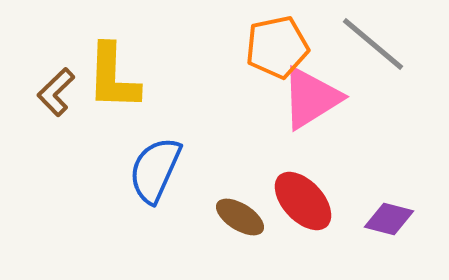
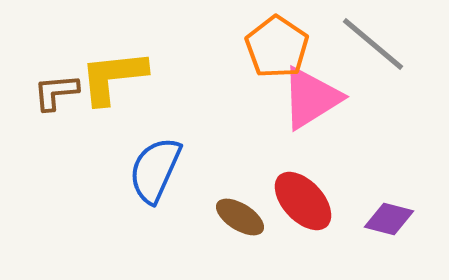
orange pentagon: rotated 26 degrees counterclockwise
yellow L-shape: rotated 82 degrees clockwise
brown L-shape: rotated 39 degrees clockwise
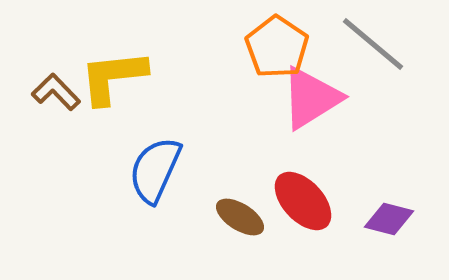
brown L-shape: rotated 51 degrees clockwise
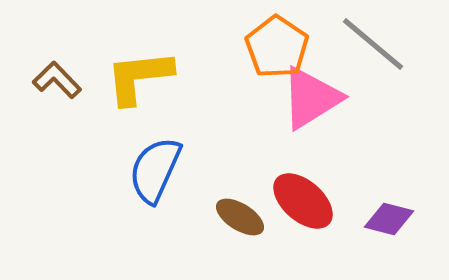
yellow L-shape: moved 26 px right
brown L-shape: moved 1 px right, 12 px up
red ellipse: rotated 6 degrees counterclockwise
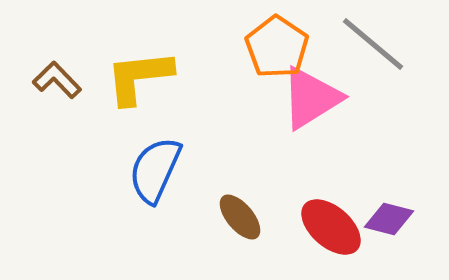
red ellipse: moved 28 px right, 26 px down
brown ellipse: rotated 18 degrees clockwise
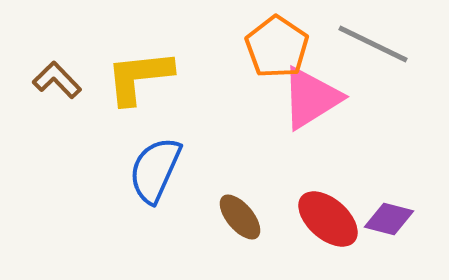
gray line: rotated 14 degrees counterclockwise
red ellipse: moved 3 px left, 8 px up
